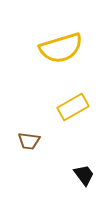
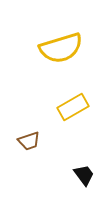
brown trapezoid: rotated 25 degrees counterclockwise
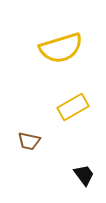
brown trapezoid: rotated 30 degrees clockwise
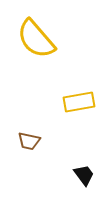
yellow semicircle: moved 25 px left, 9 px up; rotated 66 degrees clockwise
yellow rectangle: moved 6 px right, 5 px up; rotated 20 degrees clockwise
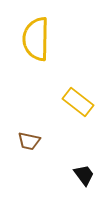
yellow semicircle: rotated 42 degrees clockwise
yellow rectangle: moved 1 px left; rotated 48 degrees clockwise
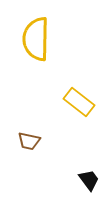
yellow rectangle: moved 1 px right
black trapezoid: moved 5 px right, 5 px down
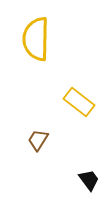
brown trapezoid: moved 9 px right, 1 px up; rotated 110 degrees clockwise
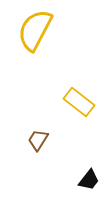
yellow semicircle: moved 1 px left, 9 px up; rotated 27 degrees clockwise
black trapezoid: rotated 75 degrees clockwise
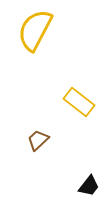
brown trapezoid: rotated 15 degrees clockwise
black trapezoid: moved 6 px down
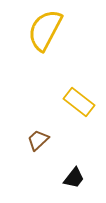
yellow semicircle: moved 10 px right
black trapezoid: moved 15 px left, 8 px up
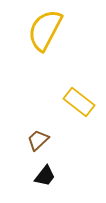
black trapezoid: moved 29 px left, 2 px up
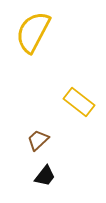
yellow semicircle: moved 12 px left, 2 px down
